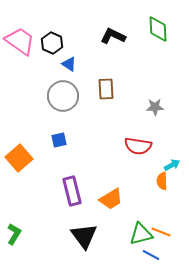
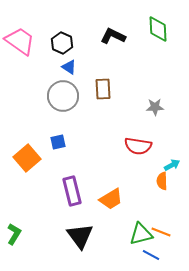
black hexagon: moved 10 px right
blue triangle: moved 3 px down
brown rectangle: moved 3 px left
blue square: moved 1 px left, 2 px down
orange square: moved 8 px right
black triangle: moved 4 px left
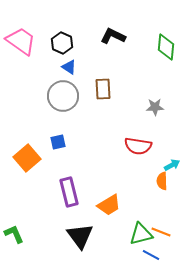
green diamond: moved 8 px right, 18 px down; rotated 8 degrees clockwise
pink trapezoid: moved 1 px right
purple rectangle: moved 3 px left, 1 px down
orange trapezoid: moved 2 px left, 6 px down
green L-shape: rotated 55 degrees counterclockwise
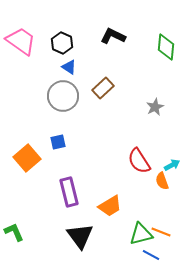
brown rectangle: moved 1 px up; rotated 50 degrees clockwise
gray star: rotated 24 degrees counterclockwise
red semicircle: moved 1 px right, 15 px down; rotated 48 degrees clockwise
orange semicircle: rotated 18 degrees counterclockwise
orange trapezoid: moved 1 px right, 1 px down
green L-shape: moved 2 px up
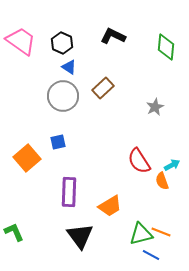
purple rectangle: rotated 16 degrees clockwise
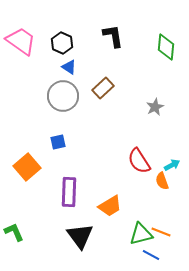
black L-shape: rotated 55 degrees clockwise
orange square: moved 9 px down
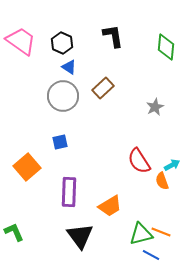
blue square: moved 2 px right
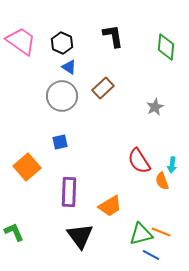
gray circle: moved 1 px left
cyan arrow: rotated 126 degrees clockwise
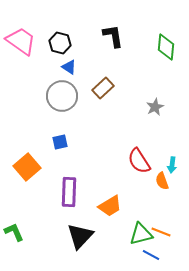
black hexagon: moved 2 px left; rotated 10 degrees counterclockwise
black triangle: rotated 20 degrees clockwise
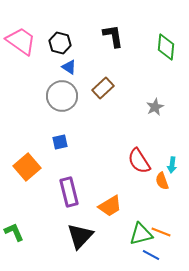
purple rectangle: rotated 16 degrees counterclockwise
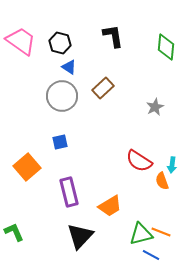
red semicircle: rotated 24 degrees counterclockwise
